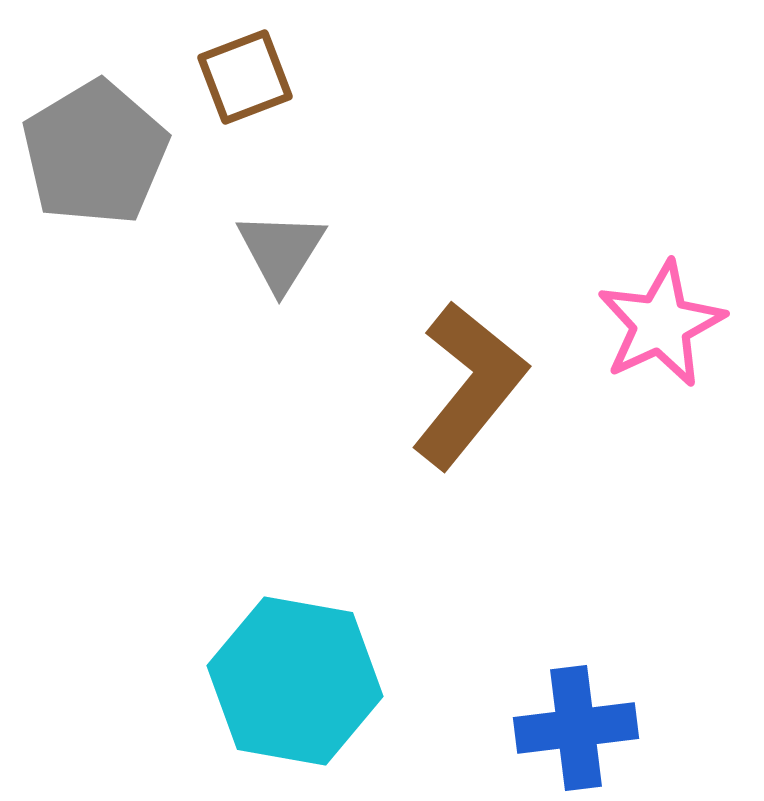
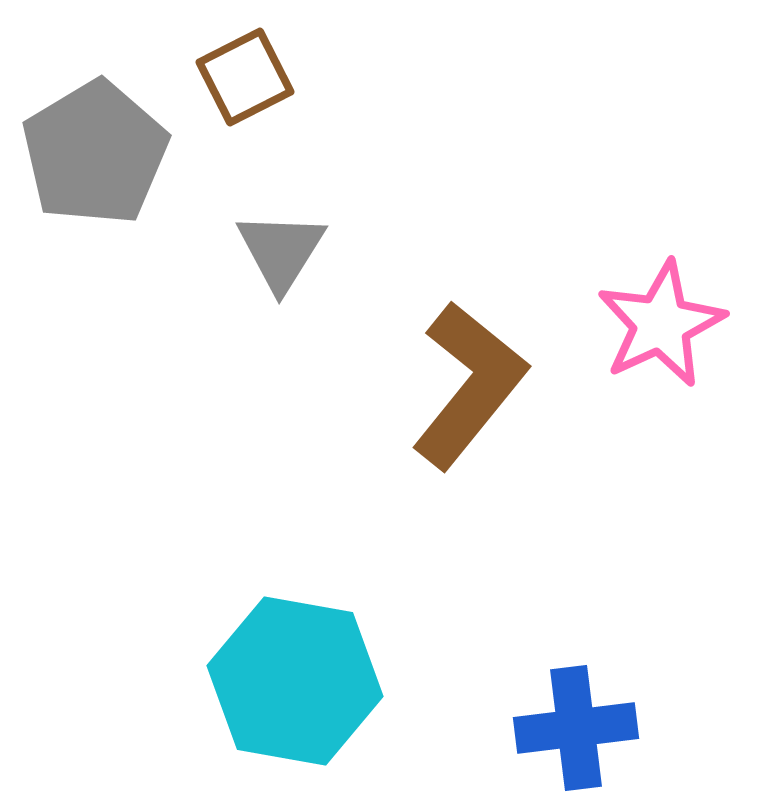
brown square: rotated 6 degrees counterclockwise
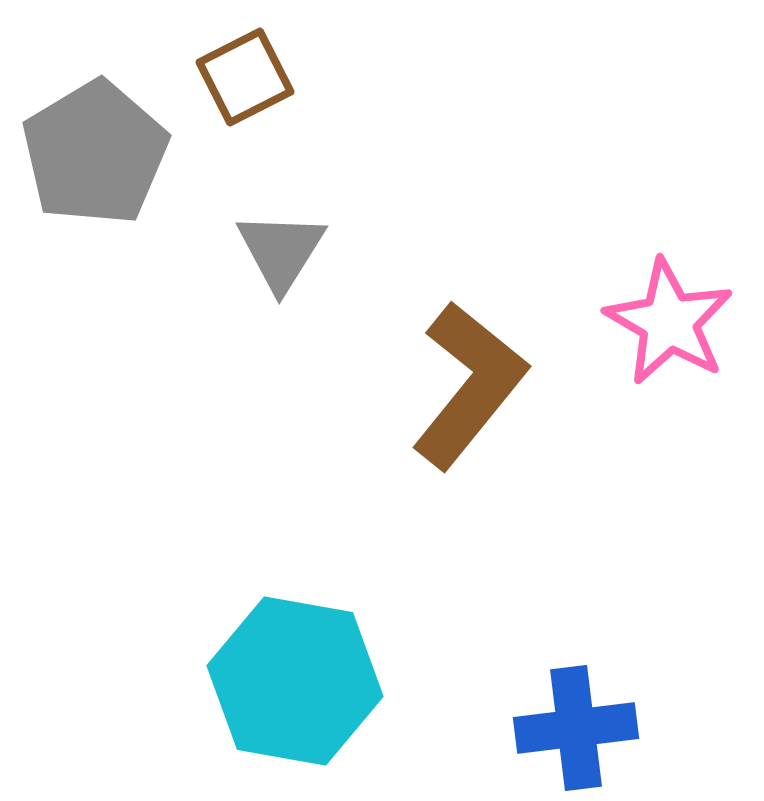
pink star: moved 8 px right, 2 px up; rotated 17 degrees counterclockwise
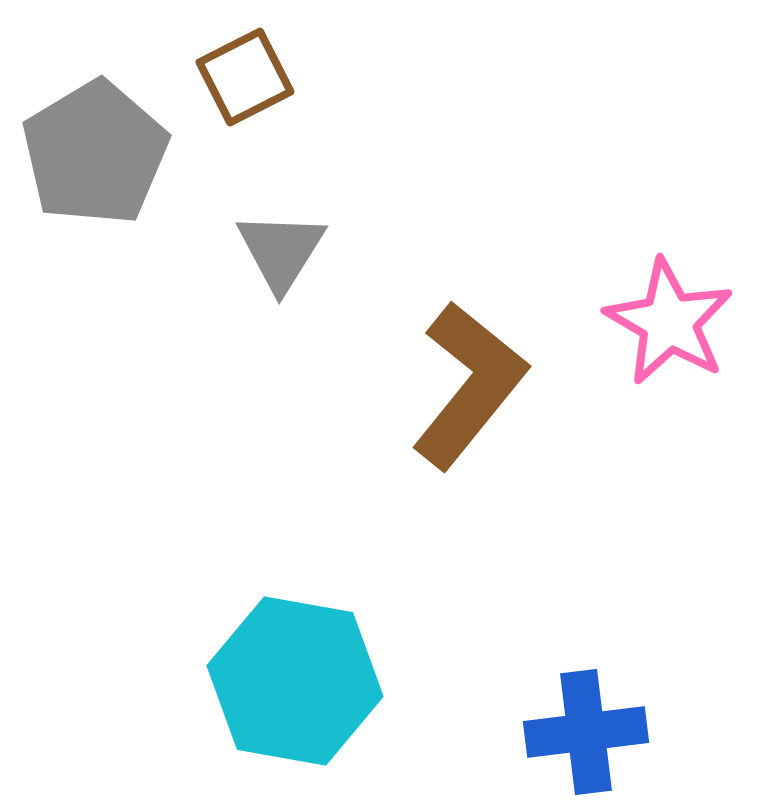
blue cross: moved 10 px right, 4 px down
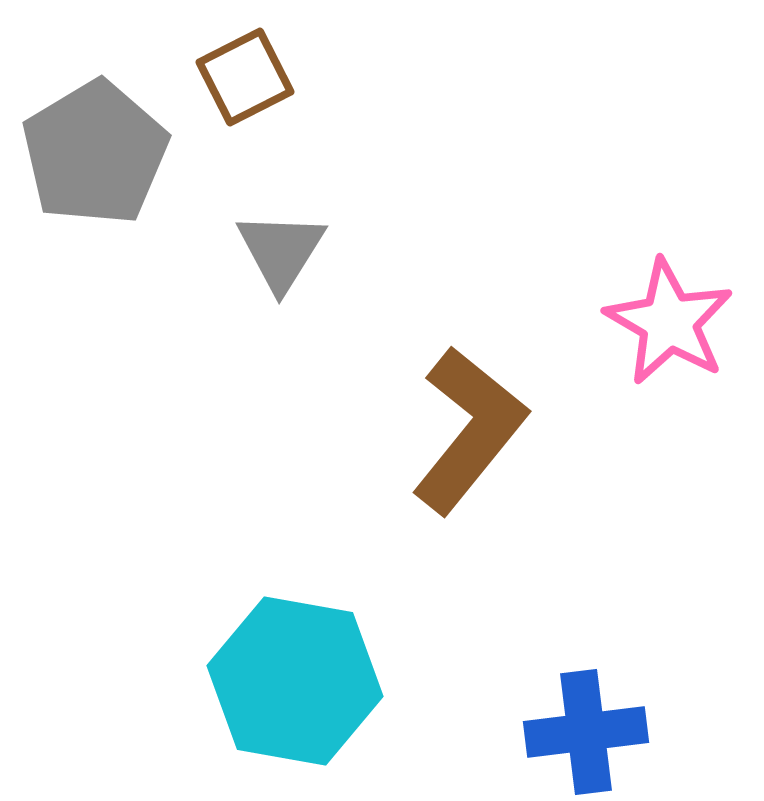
brown L-shape: moved 45 px down
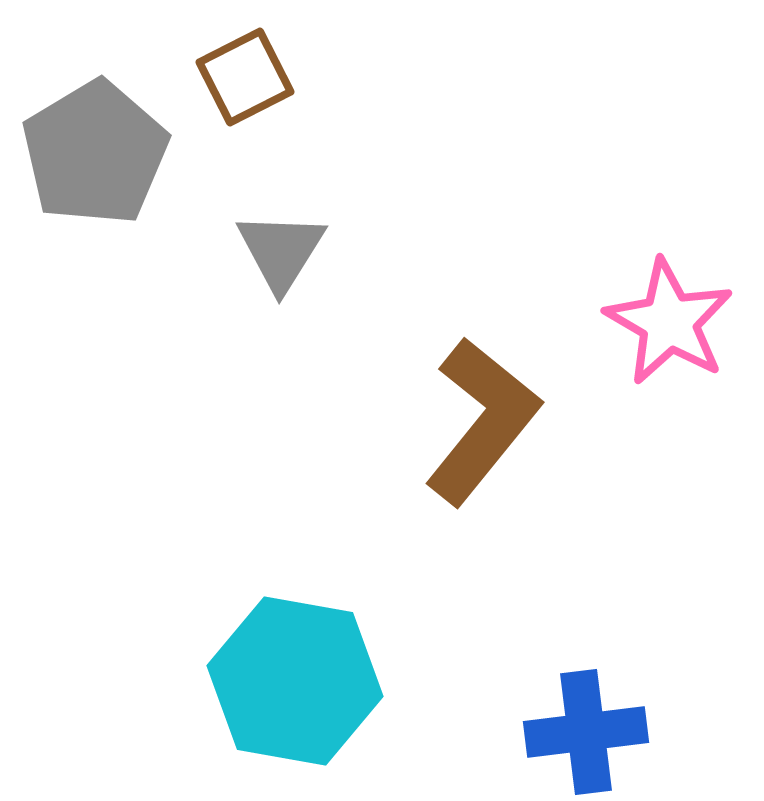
brown L-shape: moved 13 px right, 9 px up
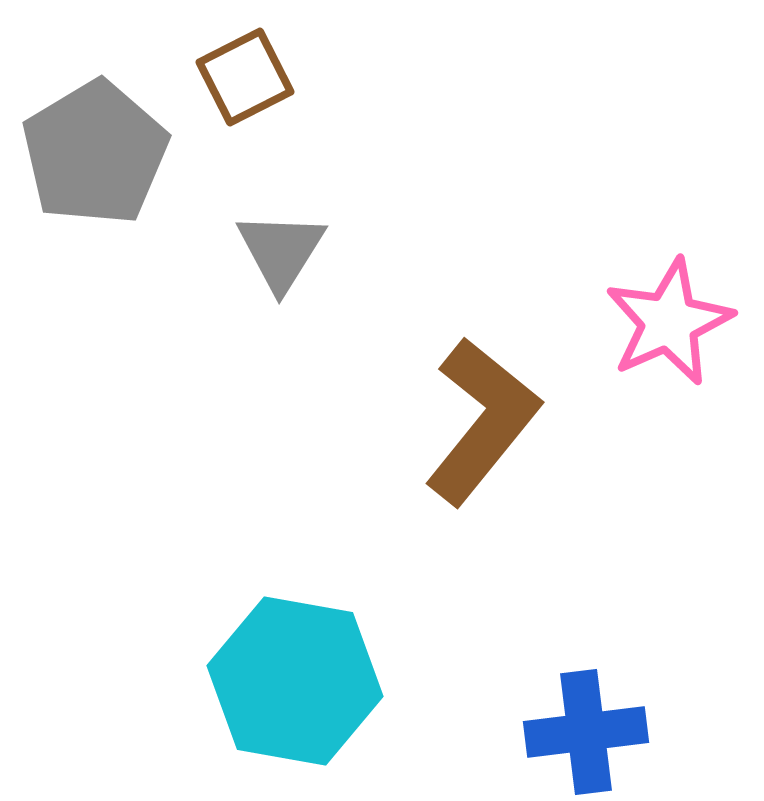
pink star: rotated 18 degrees clockwise
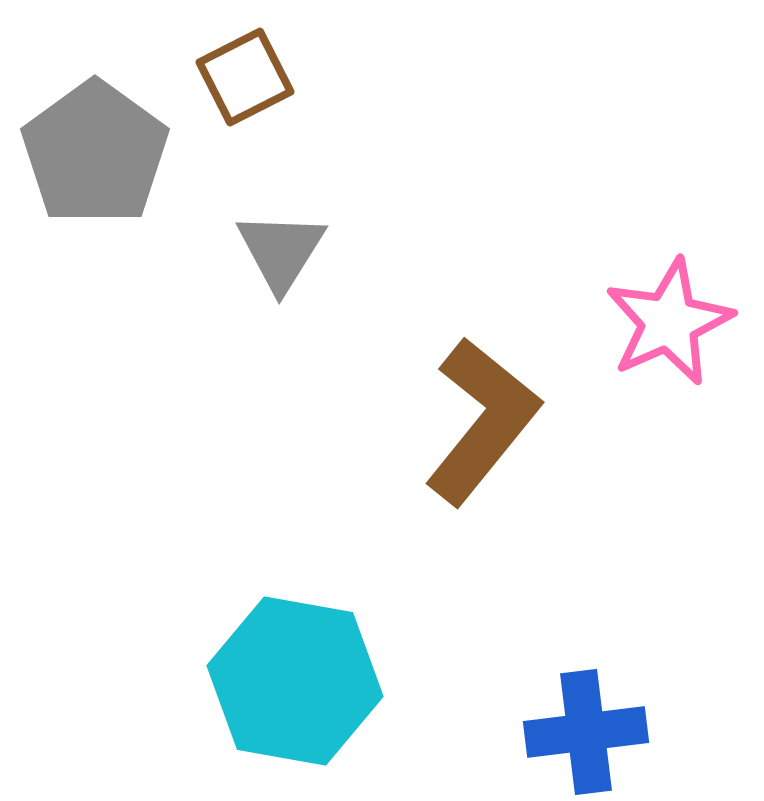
gray pentagon: rotated 5 degrees counterclockwise
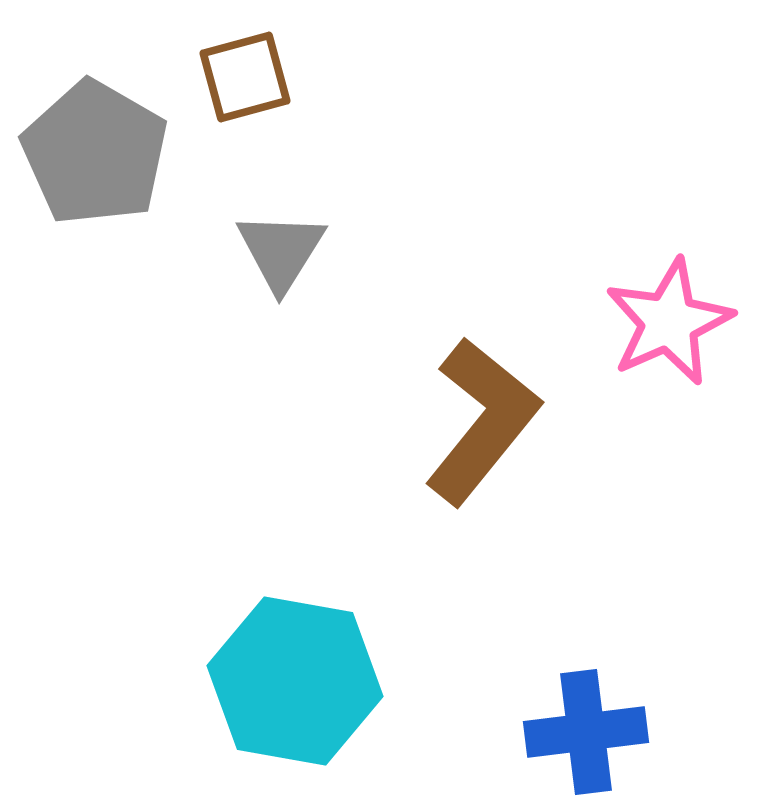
brown square: rotated 12 degrees clockwise
gray pentagon: rotated 6 degrees counterclockwise
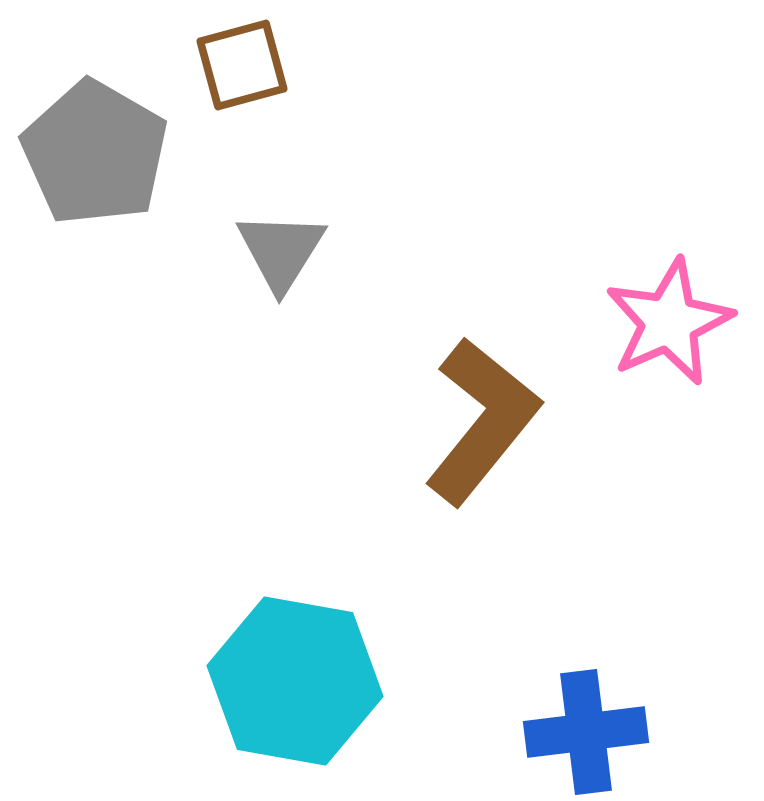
brown square: moved 3 px left, 12 px up
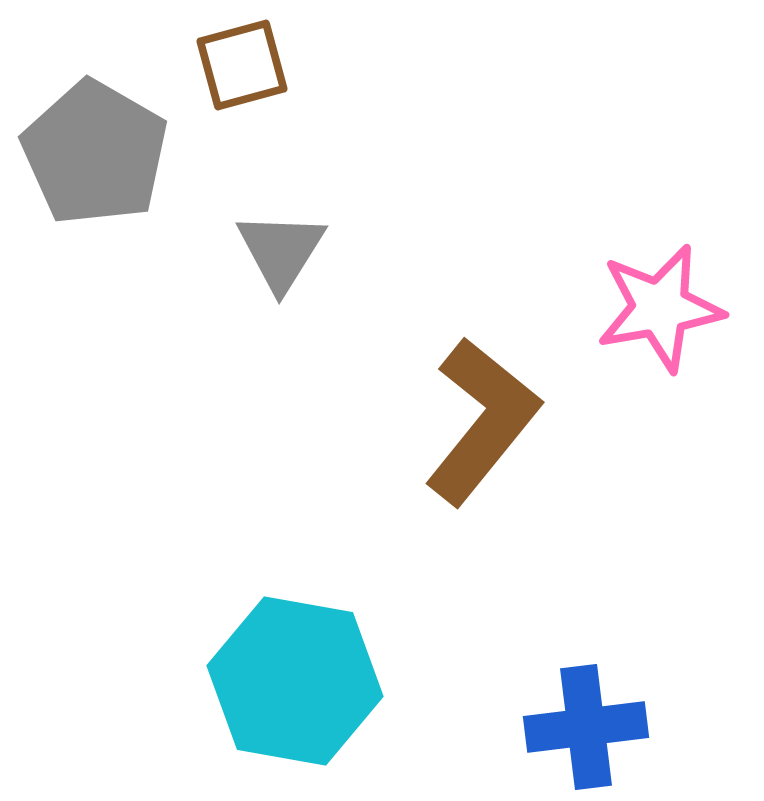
pink star: moved 9 px left, 14 px up; rotated 14 degrees clockwise
blue cross: moved 5 px up
